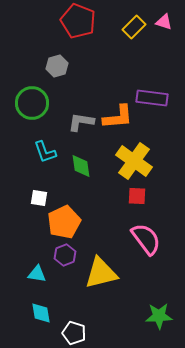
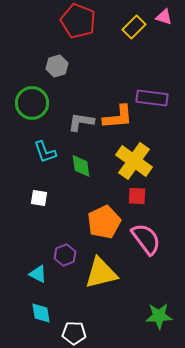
pink triangle: moved 5 px up
orange pentagon: moved 40 px right
cyan triangle: moved 1 px right; rotated 18 degrees clockwise
white pentagon: rotated 15 degrees counterclockwise
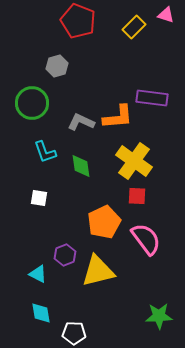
pink triangle: moved 2 px right, 2 px up
gray L-shape: rotated 16 degrees clockwise
yellow triangle: moved 3 px left, 2 px up
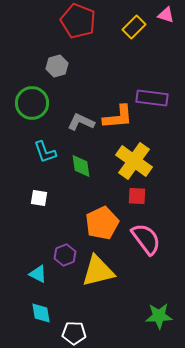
orange pentagon: moved 2 px left, 1 px down
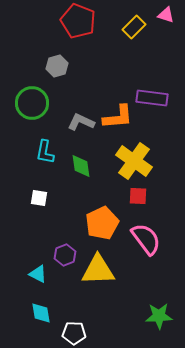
cyan L-shape: rotated 30 degrees clockwise
red square: moved 1 px right
yellow triangle: moved 1 px up; rotated 12 degrees clockwise
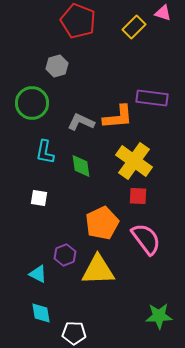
pink triangle: moved 3 px left, 2 px up
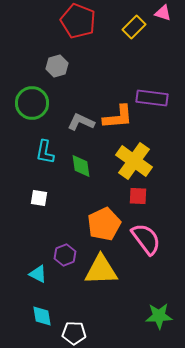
orange pentagon: moved 2 px right, 1 px down
yellow triangle: moved 3 px right
cyan diamond: moved 1 px right, 3 px down
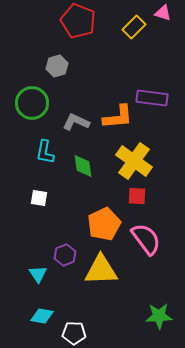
gray L-shape: moved 5 px left
green diamond: moved 2 px right
red square: moved 1 px left
cyan triangle: rotated 30 degrees clockwise
cyan diamond: rotated 70 degrees counterclockwise
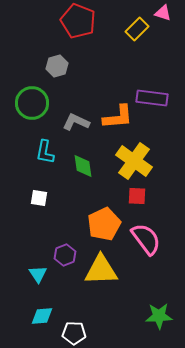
yellow rectangle: moved 3 px right, 2 px down
cyan diamond: rotated 15 degrees counterclockwise
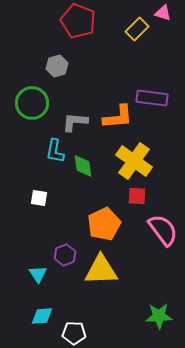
gray L-shape: moved 1 px left; rotated 20 degrees counterclockwise
cyan L-shape: moved 10 px right, 1 px up
pink semicircle: moved 17 px right, 9 px up
